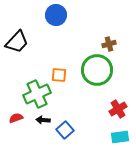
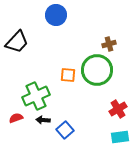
orange square: moved 9 px right
green cross: moved 1 px left, 2 px down
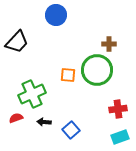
brown cross: rotated 16 degrees clockwise
green cross: moved 4 px left, 2 px up
red cross: rotated 24 degrees clockwise
black arrow: moved 1 px right, 2 px down
blue square: moved 6 px right
cyan rectangle: rotated 12 degrees counterclockwise
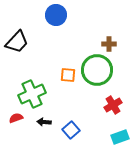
red cross: moved 5 px left, 4 px up; rotated 24 degrees counterclockwise
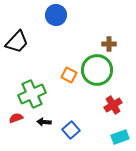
orange square: moved 1 px right; rotated 21 degrees clockwise
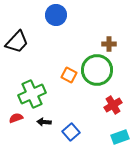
blue square: moved 2 px down
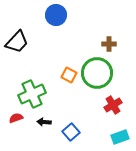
green circle: moved 3 px down
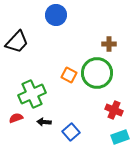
red cross: moved 1 px right, 5 px down; rotated 36 degrees counterclockwise
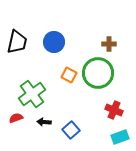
blue circle: moved 2 px left, 27 px down
black trapezoid: rotated 30 degrees counterclockwise
green circle: moved 1 px right
green cross: rotated 12 degrees counterclockwise
blue square: moved 2 px up
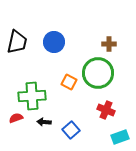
orange square: moved 7 px down
green cross: moved 2 px down; rotated 32 degrees clockwise
red cross: moved 8 px left
